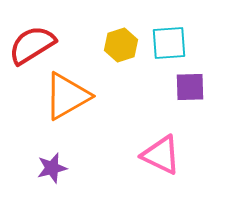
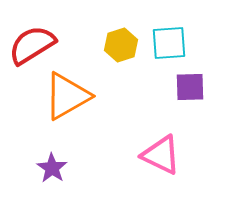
purple star: rotated 24 degrees counterclockwise
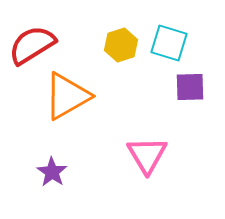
cyan square: rotated 21 degrees clockwise
pink triangle: moved 14 px left; rotated 33 degrees clockwise
purple star: moved 4 px down
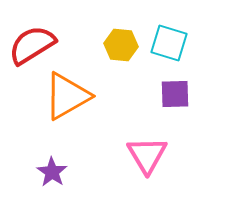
yellow hexagon: rotated 24 degrees clockwise
purple square: moved 15 px left, 7 px down
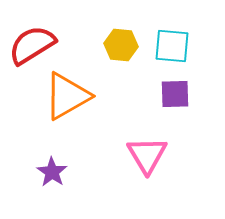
cyan square: moved 3 px right, 3 px down; rotated 12 degrees counterclockwise
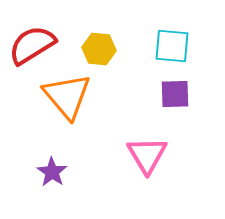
yellow hexagon: moved 22 px left, 4 px down
orange triangle: rotated 40 degrees counterclockwise
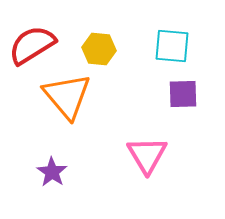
purple square: moved 8 px right
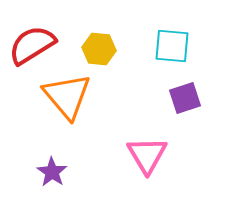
purple square: moved 2 px right, 4 px down; rotated 16 degrees counterclockwise
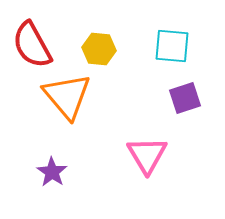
red semicircle: rotated 87 degrees counterclockwise
